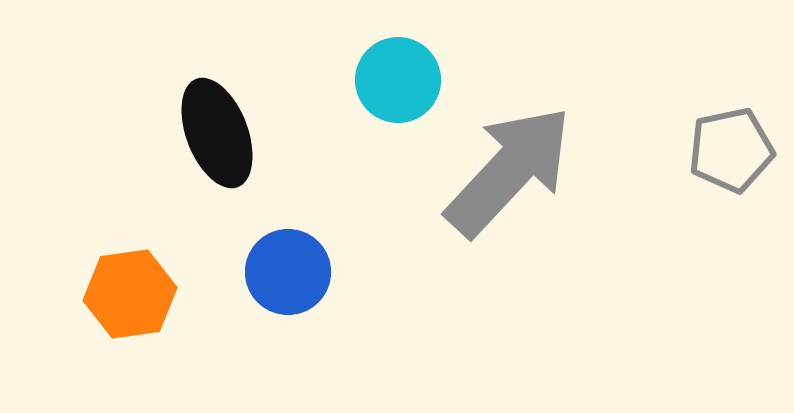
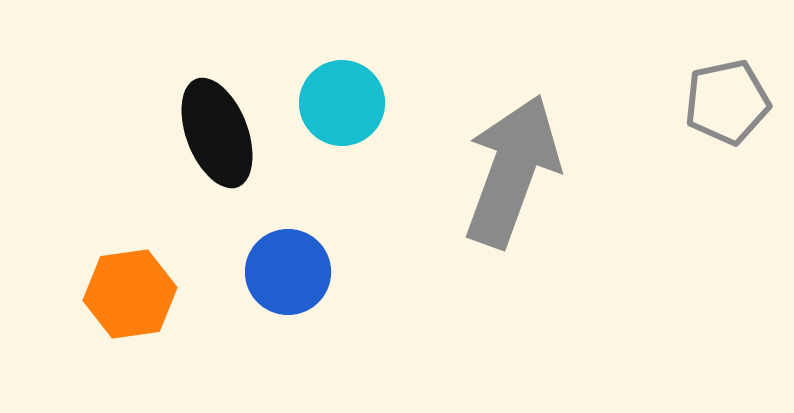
cyan circle: moved 56 px left, 23 px down
gray pentagon: moved 4 px left, 48 px up
gray arrow: moved 3 px right; rotated 23 degrees counterclockwise
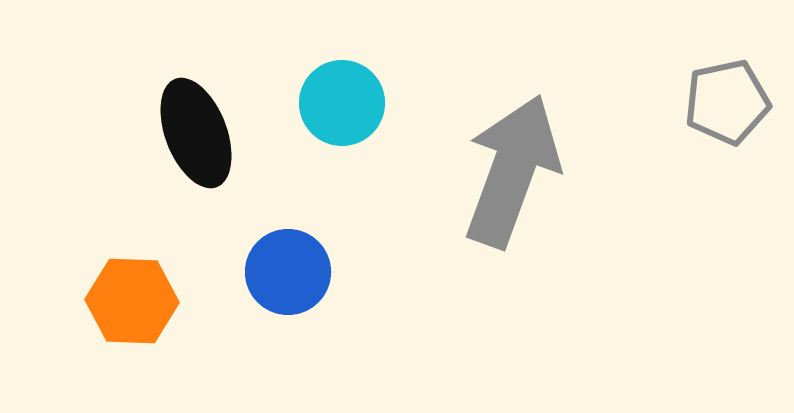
black ellipse: moved 21 px left
orange hexagon: moved 2 px right, 7 px down; rotated 10 degrees clockwise
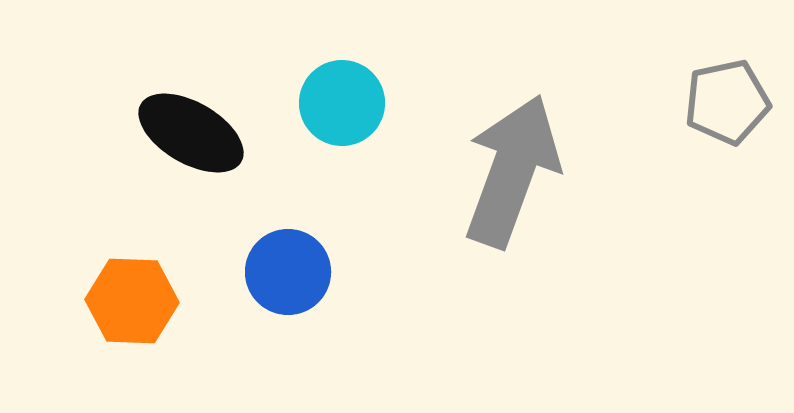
black ellipse: moved 5 px left; rotated 39 degrees counterclockwise
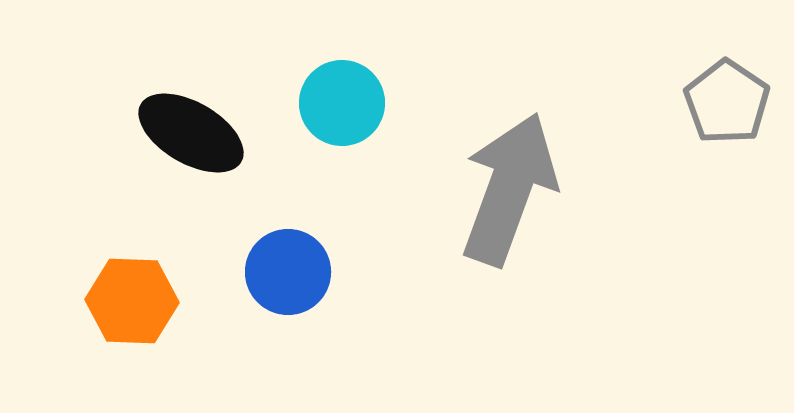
gray pentagon: rotated 26 degrees counterclockwise
gray arrow: moved 3 px left, 18 px down
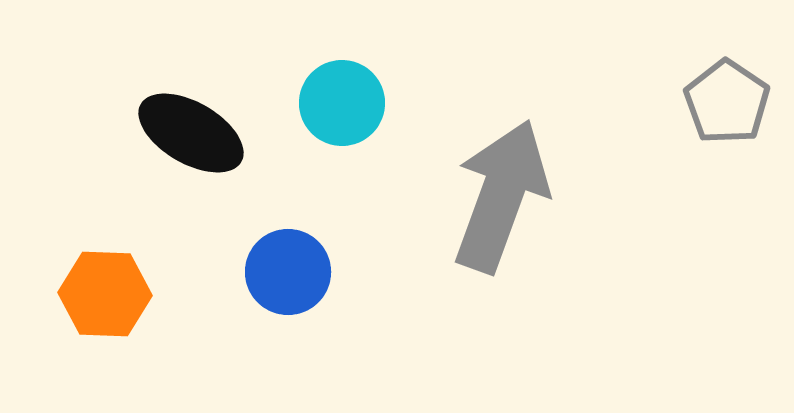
gray arrow: moved 8 px left, 7 px down
orange hexagon: moved 27 px left, 7 px up
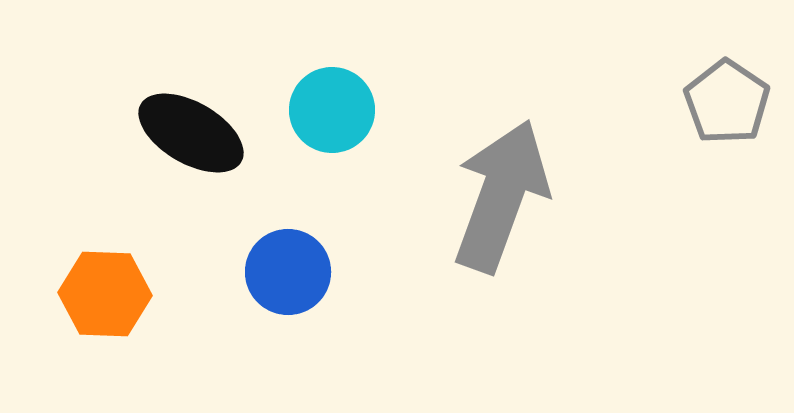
cyan circle: moved 10 px left, 7 px down
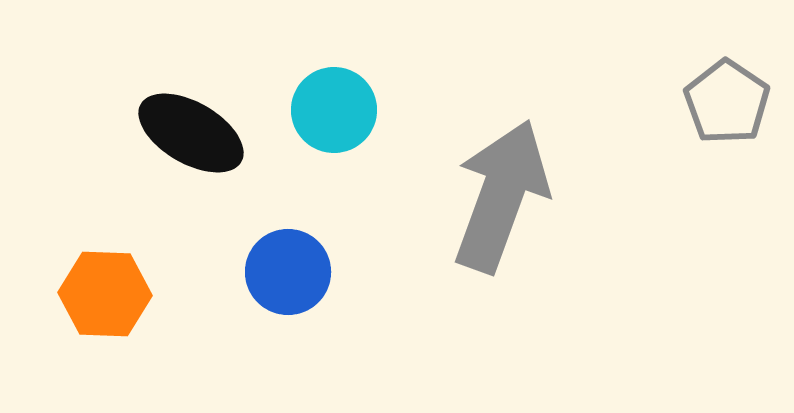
cyan circle: moved 2 px right
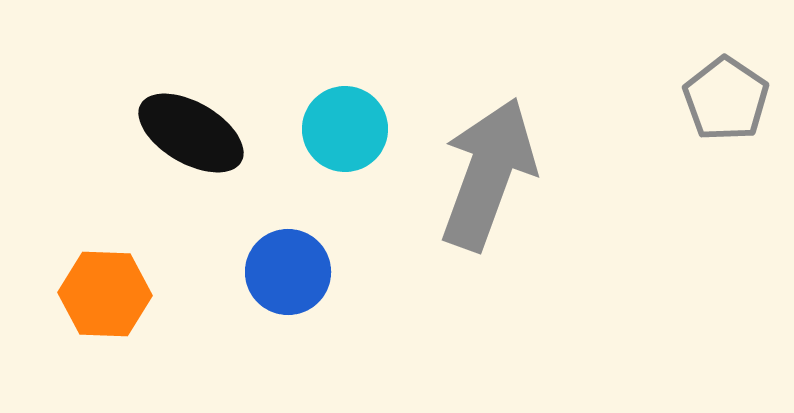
gray pentagon: moved 1 px left, 3 px up
cyan circle: moved 11 px right, 19 px down
gray arrow: moved 13 px left, 22 px up
